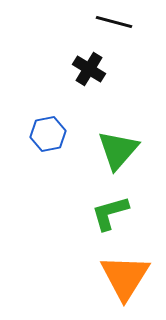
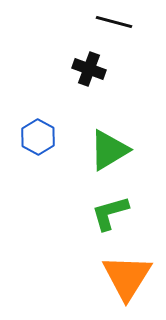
black cross: rotated 12 degrees counterclockwise
blue hexagon: moved 10 px left, 3 px down; rotated 20 degrees counterclockwise
green triangle: moved 9 px left; rotated 18 degrees clockwise
orange triangle: moved 2 px right
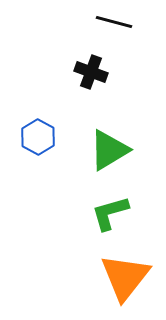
black cross: moved 2 px right, 3 px down
orange triangle: moved 2 px left; rotated 6 degrees clockwise
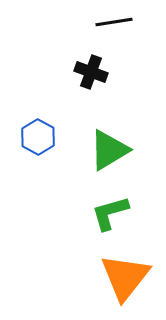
black line: rotated 24 degrees counterclockwise
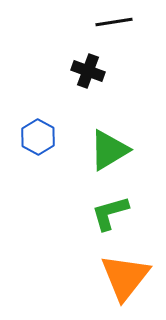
black cross: moved 3 px left, 1 px up
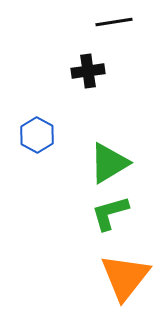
black cross: rotated 28 degrees counterclockwise
blue hexagon: moved 1 px left, 2 px up
green triangle: moved 13 px down
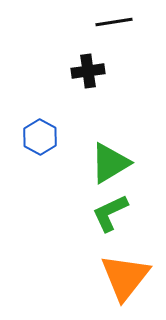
blue hexagon: moved 3 px right, 2 px down
green triangle: moved 1 px right
green L-shape: rotated 9 degrees counterclockwise
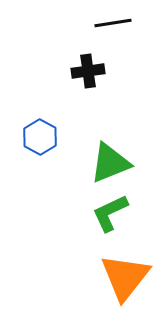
black line: moved 1 px left, 1 px down
green triangle: rotated 9 degrees clockwise
